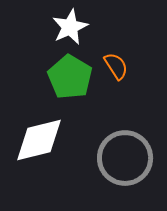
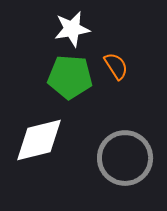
white star: moved 2 px right, 2 px down; rotated 15 degrees clockwise
green pentagon: rotated 27 degrees counterclockwise
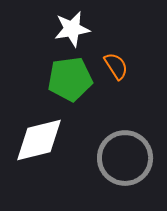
green pentagon: moved 2 px down; rotated 12 degrees counterclockwise
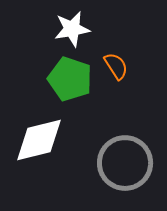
green pentagon: rotated 27 degrees clockwise
gray circle: moved 5 px down
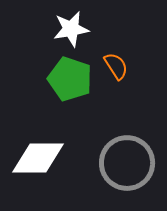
white star: moved 1 px left
white diamond: moved 1 px left, 18 px down; rotated 14 degrees clockwise
gray circle: moved 2 px right
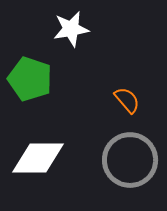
orange semicircle: moved 11 px right, 34 px down; rotated 8 degrees counterclockwise
green pentagon: moved 40 px left
gray circle: moved 3 px right, 3 px up
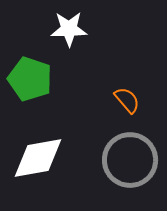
white star: moved 2 px left; rotated 9 degrees clockwise
white diamond: rotated 10 degrees counterclockwise
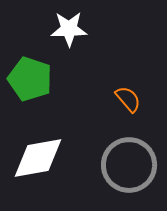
orange semicircle: moved 1 px right, 1 px up
gray circle: moved 1 px left, 5 px down
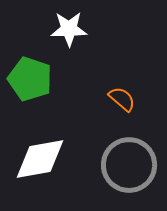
orange semicircle: moved 6 px left; rotated 8 degrees counterclockwise
white diamond: moved 2 px right, 1 px down
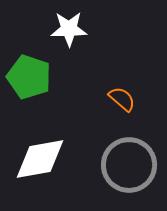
green pentagon: moved 1 px left, 2 px up
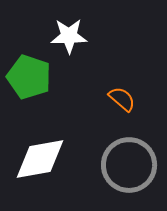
white star: moved 7 px down
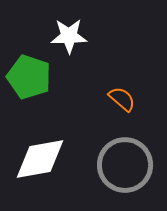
gray circle: moved 4 px left
